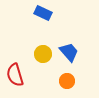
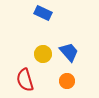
red semicircle: moved 10 px right, 5 px down
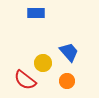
blue rectangle: moved 7 px left; rotated 24 degrees counterclockwise
yellow circle: moved 9 px down
red semicircle: rotated 35 degrees counterclockwise
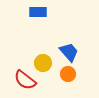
blue rectangle: moved 2 px right, 1 px up
orange circle: moved 1 px right, 7 px up
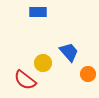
orange circle: moved 20 px right
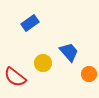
blue rectangle: moved 8 px left, 11 px down; rotated 36 degrees counterclockwise
orange circle: moved 1 px right
red semicircle: moved 10 px left, 3 px up
